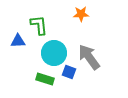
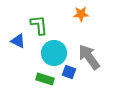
blue triangle: rotated 28 degrees clockwise
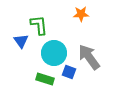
blue triangle: moved 3 px right; rotated 28 degrees clockwise
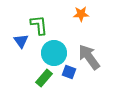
green rectangle: moved 1 px left, 1 px up; rotated 66 degrees counterclockwise
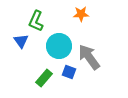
green L-shape: moved 3 px left, 4 px up; rotated 150 degrees counterclockwise
cyan circle: moved 5 px right, 7 px up
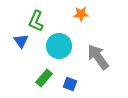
gray arrow: moved 9 px right
blue square: moved 1 px right, 12 px down
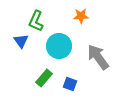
orange star: moved 2 px down
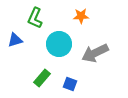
green L-shape: moved 1 px left, 3 px up
blue triangle: moved 6 px left, 1 px up; rotated 49 degrees clockwise
cyan circle: moved 2 px up
gray arrow: moved 3 px left, 4 px up; rotated 80 degrees counterclockwise
green rectangle: moved 2 px left
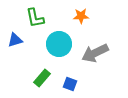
green L-shape: rotated 35 degrees counterclockwise
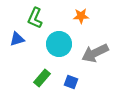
green L-shape: rotated 35 degrees clockwise
blue triangle: moved 2 px right, 1 px up
blue square: moved 1 px right, 2 px up
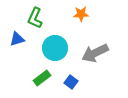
orange star: moved 2 px up
cyan circle: moved 4 px left, 4 px down
green rectangle: rotated 12 degrees clockwise
blue square: rotated 16 degrees clockwise
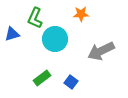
blue triangle: moved 5 px left, 5 px up
cyan circle: moved 9 px up
gray arrow: moved 6 px right, 2 px up
